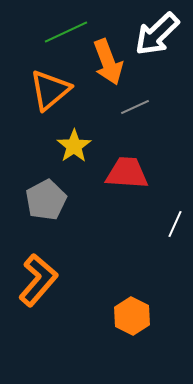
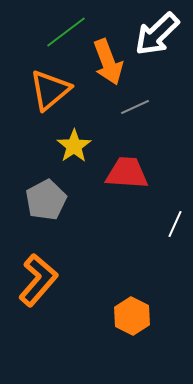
green line: rotated 12 degrees counterclockwise
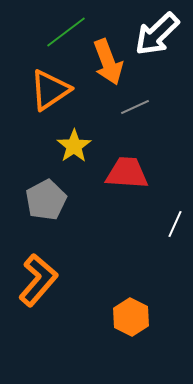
orange triangle: rotated 6 degrees clockwise
orange hexagon: moved 1 px left, 1 px down
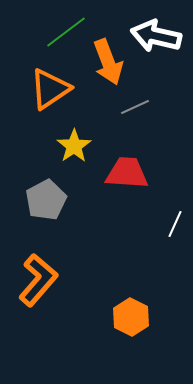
white arrow: moved 1 px left, 2 px down; rotated 57 degrees clockwise
orange triangle: moved 1 px up
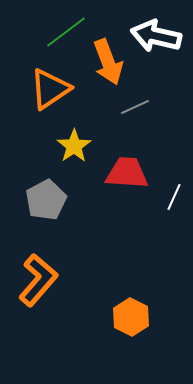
white line: moved 1 px left, 27 px up
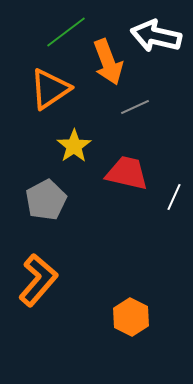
red trapezoid: rotated 9 degrees clockwise
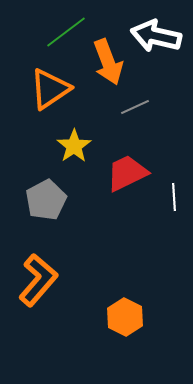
red trapezoid: rotated 39 degrees counterclockwise
white line: rotated 28 degrees counterclockwise
orange hexagon: moved 6 px left
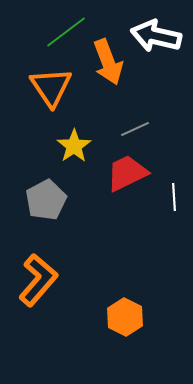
orange triangle: moved 1 px right, 2 px up; rotated 30 degrees counterclockwise
gray line: moved 22 px down
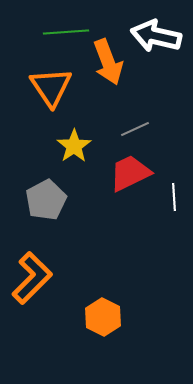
green line: rotated 33 degrees clockwise
red trapezoid: moved 3 px right
orange L-shape: moved 6 px left, 2 px up; rotated 4 degrees clockwise
orange hexagon: moved 22 px left
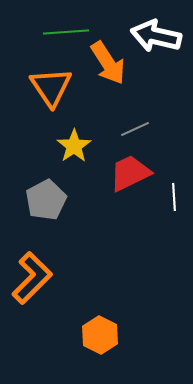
orange arrow: moved 1 px down; rotated 12 degrees counterclockwise
orange hexagon: moved 3 px left, 18 px down
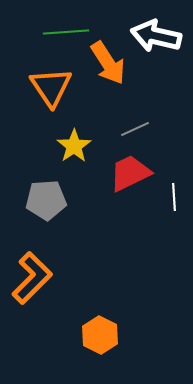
gray pentagon: rotated 24 degrees clockwise
